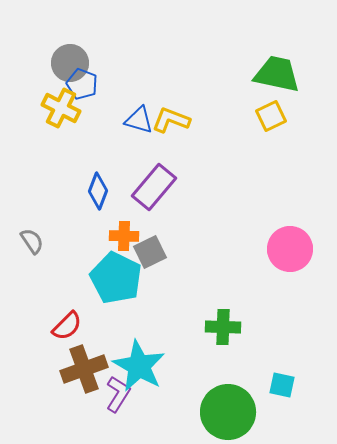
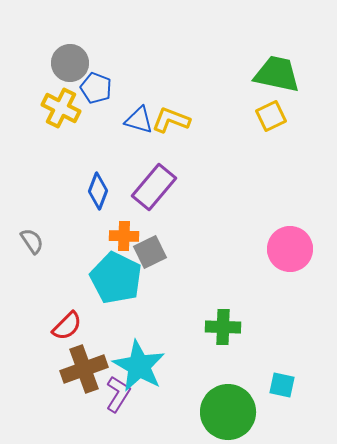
blue pentagon: moved 14 px right, 4 px down
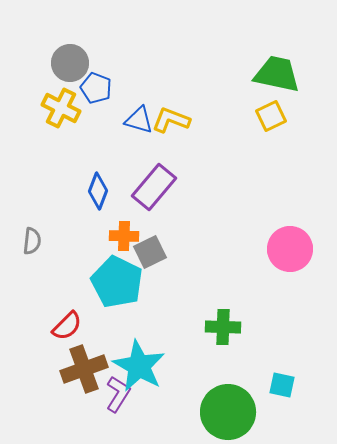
gray semicircle: rotated 40 degrees clockwise
cyan pentagon: moved 1 px right, 4 px down
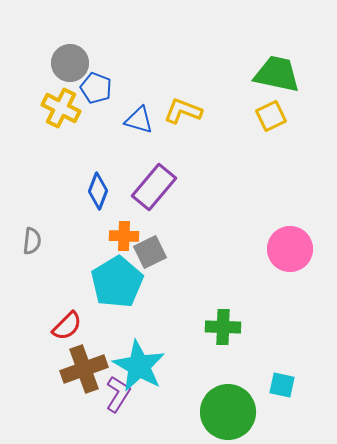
yellow L-shape: moved 12 px right, 9 px up
cyan pentagon: rotated 15 degrees clockwise
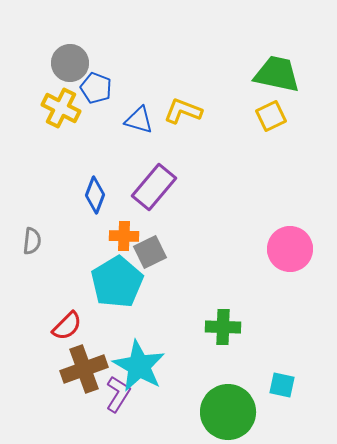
blue diamond: moved 3 px left, 4 px down
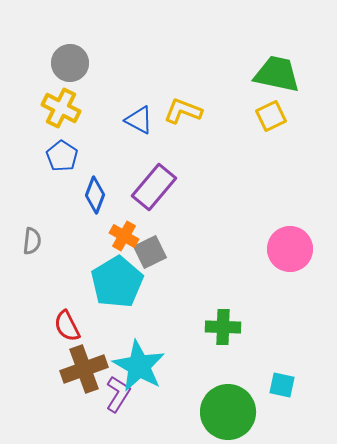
blue pentagon: moved 34 px left, 68 px down; rotated 12 degrees clockwise
blue triangle: rotated 12 degrees clockwise
orange cross: rotated 28 degrees clockwise
red semicircle: rotated 108 degrees clockwise
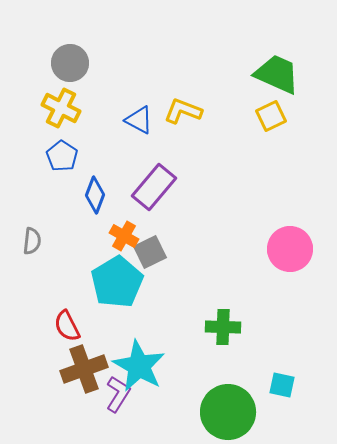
green trapezoid: rotated 12 degrees clockwise
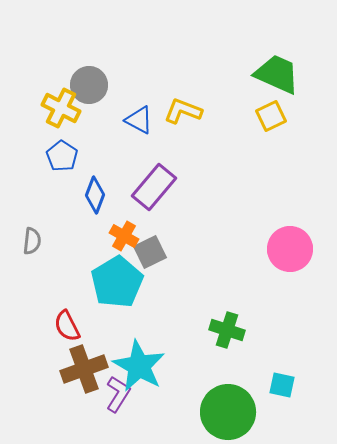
gray circle: moved 19 px right, 22 px down
green cross: moved 4 px right, 3 px down; rotated 16 degrees clockwise
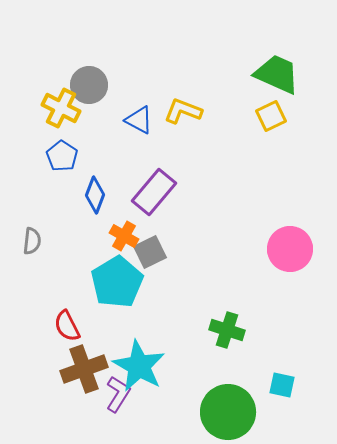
purple rectangle: moved 5 px down
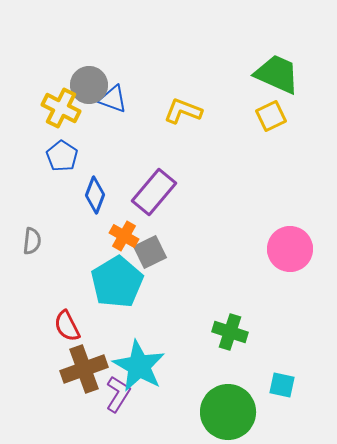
blue triangle: moved 26 px left, 21 px up; rotated 8 degrees counterclockwise
green cross: moved 3 px right, 2 px down
